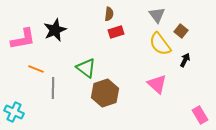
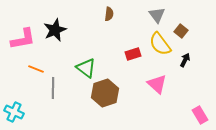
red rectangle: moved 17 px right, 22 px down
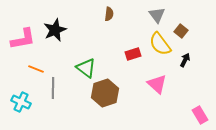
cyan cross: moved 7 px right, 10 px up
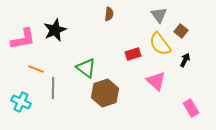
gray triangle: moved 2 px right
pink triangle: moved 1 px left, 3 px up
pink rectangle: moved 9 px left, 7 px up
